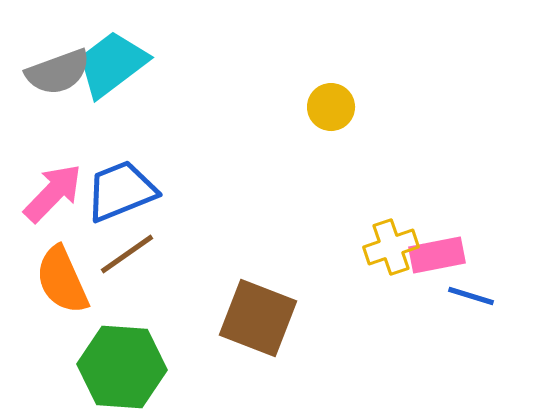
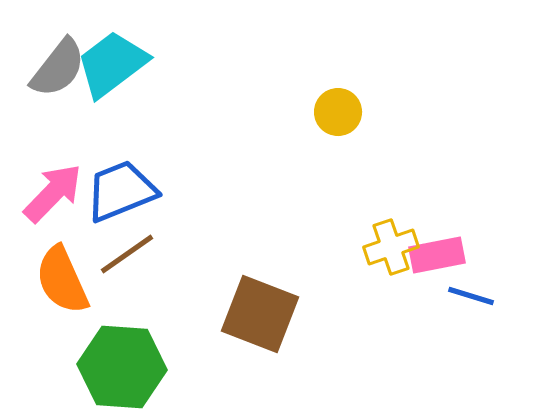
gray semicircle: moved 4 px up; rotated 32 degrees counterclockwise
yellow circle: moved 7 px right, 5 px down
brown square: moved 2 px right, 4 px up
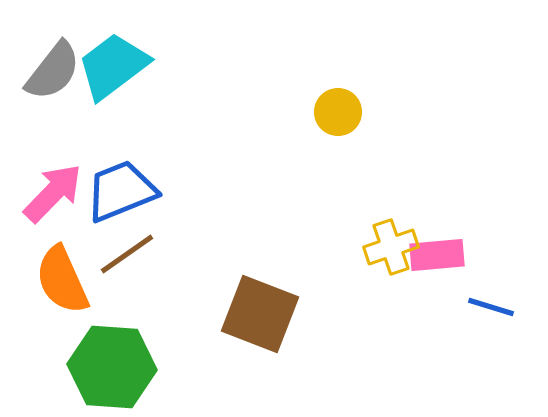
cyan trapezoid: moved 1 px right, 2 px down
gray semicircle: moved 5 px left, 3 px down
pink rectangle: rotated 6 degrees clockwise
blue line: moved 20 px right, 11 px down
green hexagon: moved 10 px left
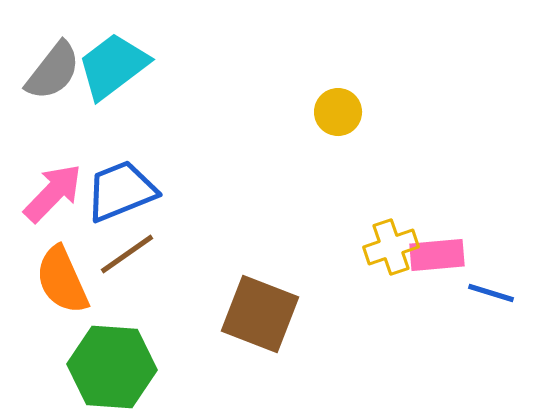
blue line: moved 14 px up
